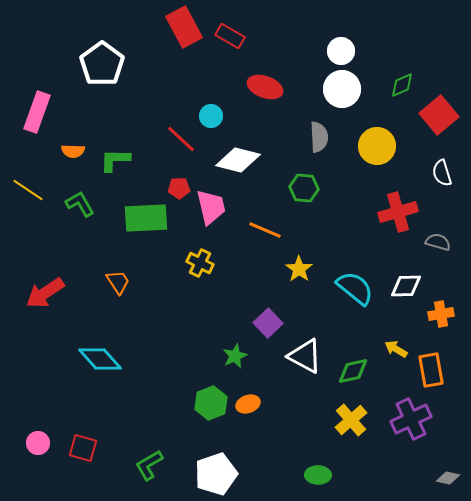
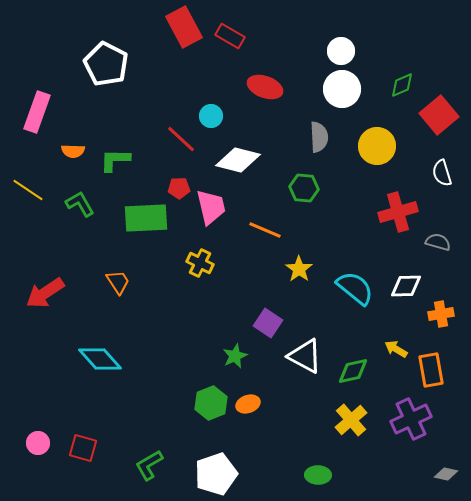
white pentagon at (102, 64): moved 4 px right; rotated 9 degrees counterclockwise
purple square at (268, 323): rotated 12 degrees counterclockwise
gray diamond at (448, 478): moved 2 px left, 4 px up
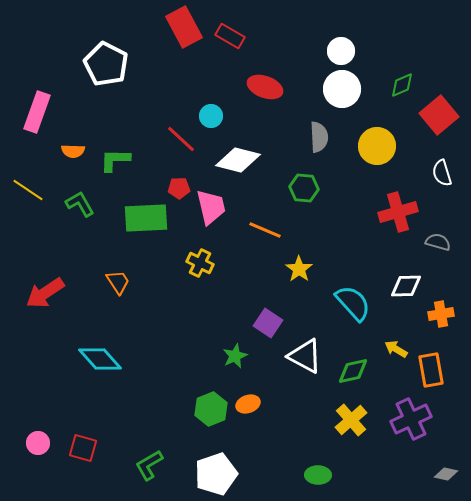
cyan semicircle at (355, 288): moved 2 px left, 15 px down; rotated 9 degrees clockwise
green hexagon at (211, 403): moved 6 px down
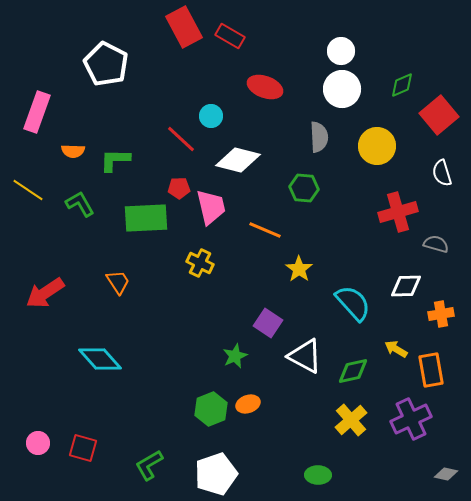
gray semicircle at (438, 242): moved 2 px left, 2 px down
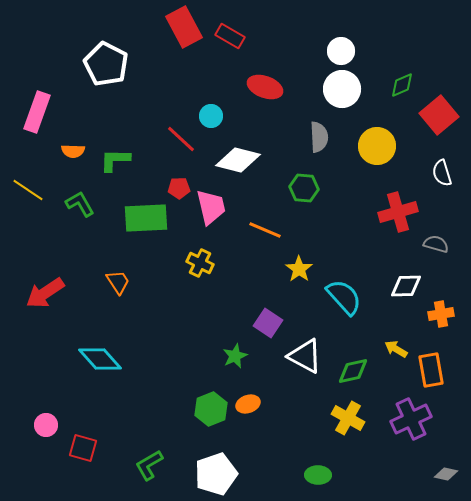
cyan semicircle at (353, 303): moved 9 px left, 6 px up
yellow cross at (351, 420): moved 3 px left, 2 px up; rotated 20 degrees counterclockwise
pink circle at (38, 443): moved 8 px right, 18 px up
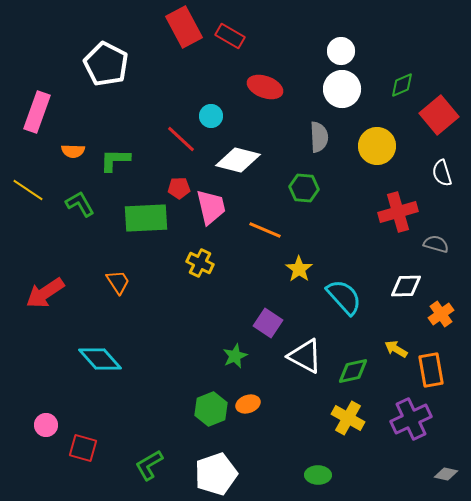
orange cross at (441, 314): rotated 25 degrees counterclockwise
